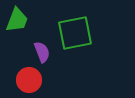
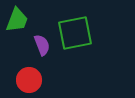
purple semicircle: moved 7 px up
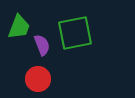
green trapezoid: moved 2 px right, 7 px down
red circle: moved 9 px right, 1 px up
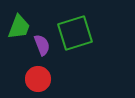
green square: rotated 6 degrees counterclockwise
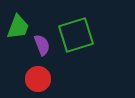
green trapezoid: moved 1 px left
green square: moved 1 px right, 2 px down
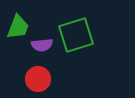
purple semicircle: rotated 105 degrees clockwise
